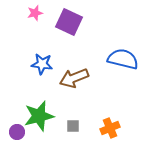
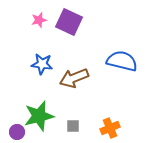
pink star: moved 4 px right, 7 px down
blue semicircle: moved 1 px left, 2 px down
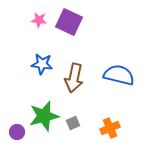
pink star: rotated 21 degrees clockwise
blue semicircle: moved 3 px left, 14 px down
brown arrow: rotated 56 degrees counterclockwise
green star: moved 5 px right
gray square: moved 3 px up; rotated 24 degrees counterclockwise
